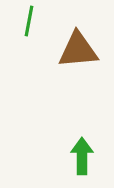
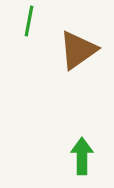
brown triangle: rotated 30 degrees counterclockwise
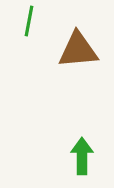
brown triangle: rotated 30 degrees clockwise
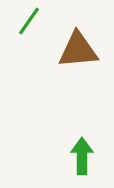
green line: rotated 24 degrees clockwise
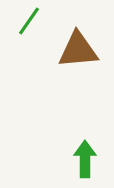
green arrow: moved 3 px right, 3 px down
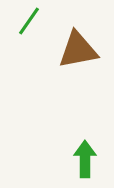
brown triangle: rotated 6 degrees counterclockwise
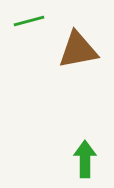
green line: rotated 40 degrees clockwise
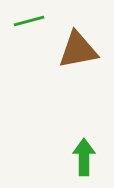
green arrow: moved 1 px left, 2 px up
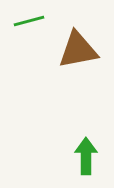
green arrow: moved 2 px right, 1 px up
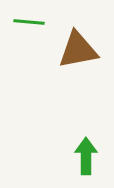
green line: moved 1 px down; rotated 20 degrees clockwise
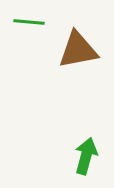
green arrow: rotated 15 degrees clockwise
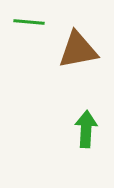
green arrow: moved 27 px up; rotated 12 degrees counterclockwise
